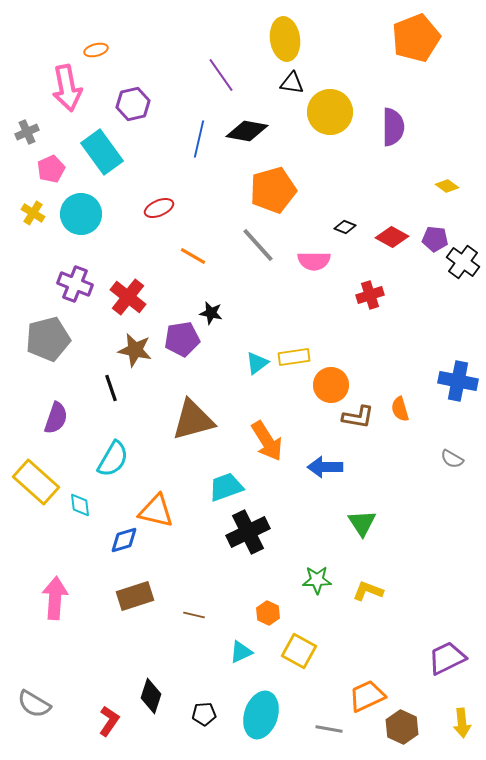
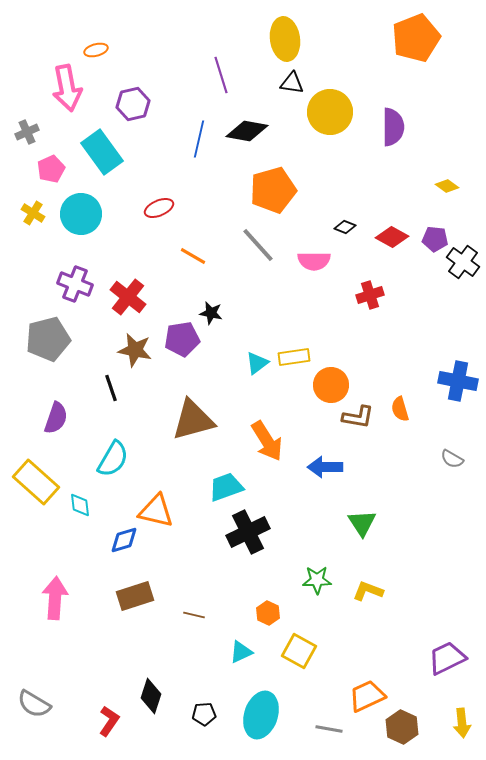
purple line at (221, 75): rotated 18 degrees clockwise
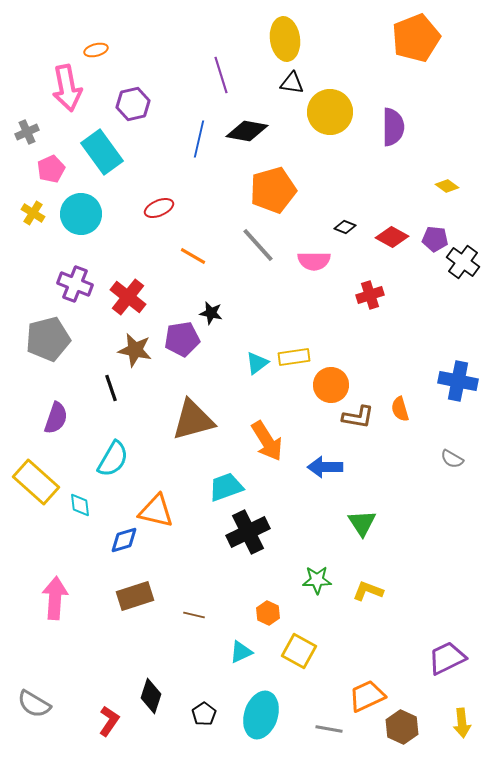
black pentagon at (204, 714): rotated 30 degrees counterclockwise
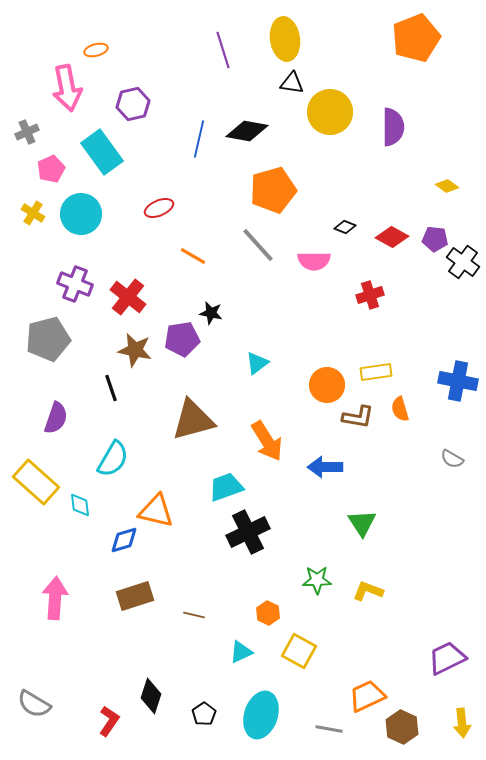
purple line at (221, 75): moved 2 px right, 25 px up
yellow rectangle at (294, 357): moved 82 px right, 15 px down
orange circle at (331, 385): moved 4 px left
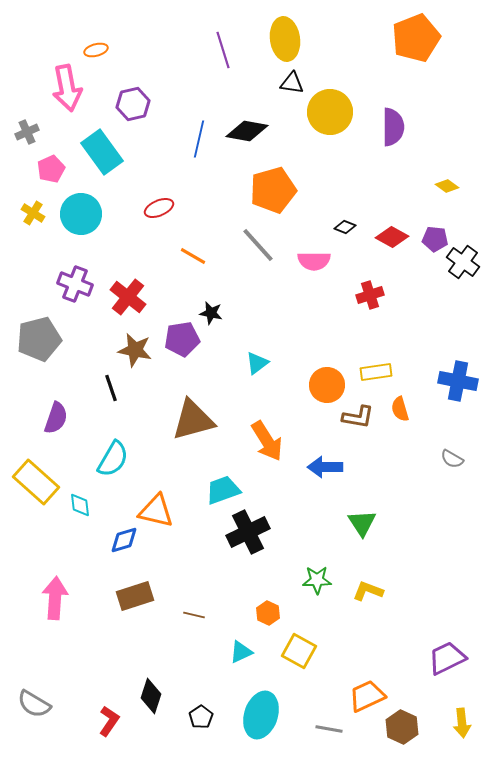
gray pentagon at (48, 339): moved 9 px left
cyan trapezoid at (226, 487): moved 3 px left, 3 px down
black pentagon at (204, 714): moved 3 px left, 3 px down
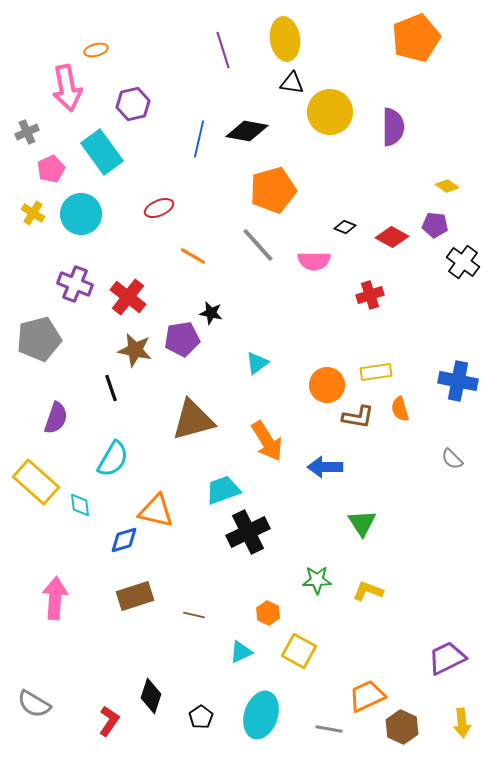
purple pentagon at (435, 239): moved 14 px up
gray semicircle at (452, 459): rotated 15 degrees clockwise
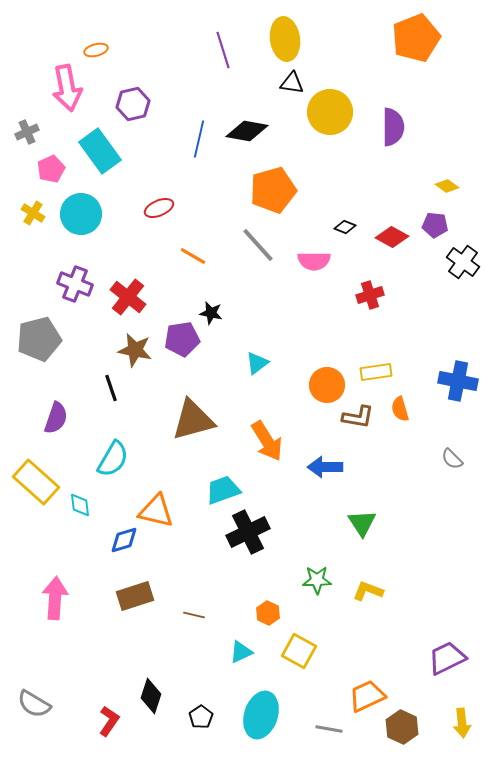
cyan rectangle at (102, 152): moved 2 px left, 1 px up
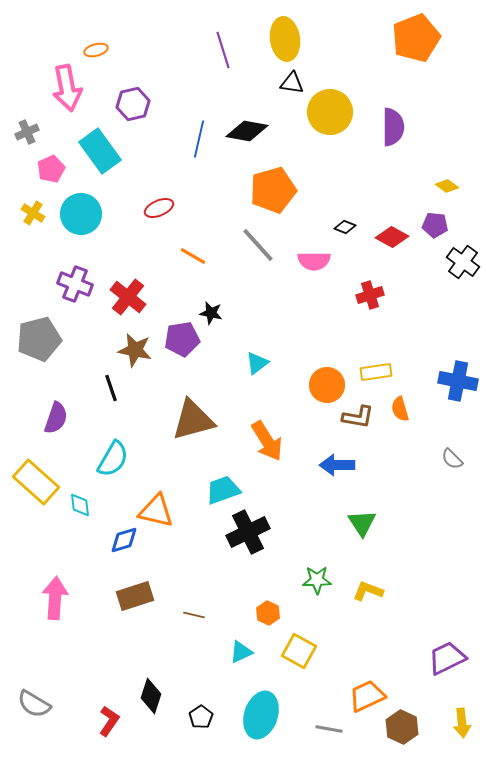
blue arrow at (325, 467): moved 12 px right, 2 px up
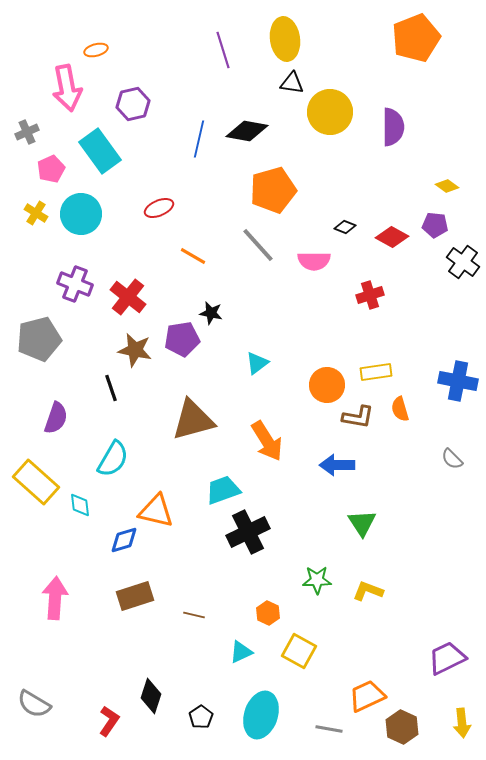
yellow cross at (33, 213): moved 3 px right
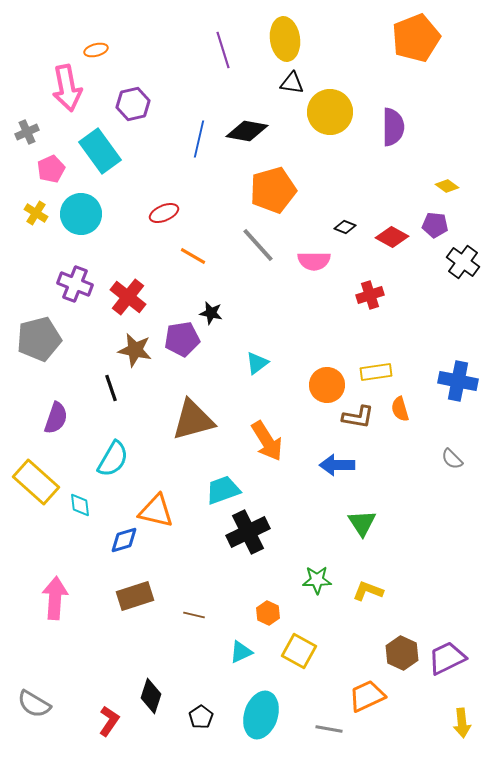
red ellipse at (159, 208): moved 5 px right, 5 px down
brown hexagon at (402, 727): moved 74 px up
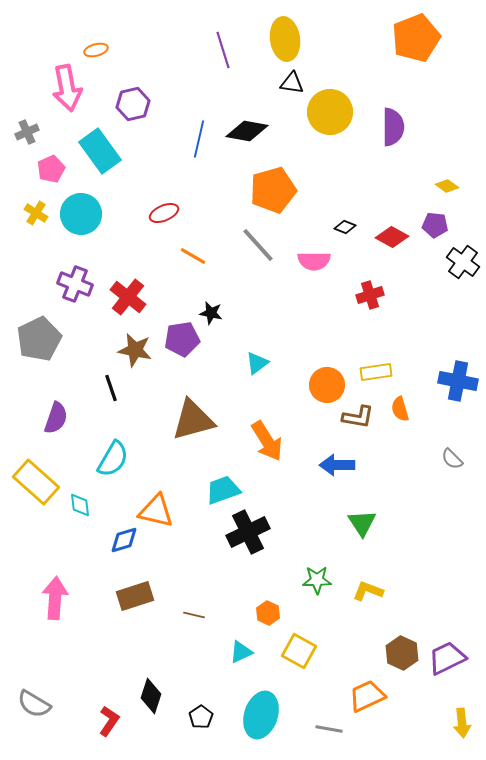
gray pentagon at (39, 339): rotated 12 degrees counterclockwise
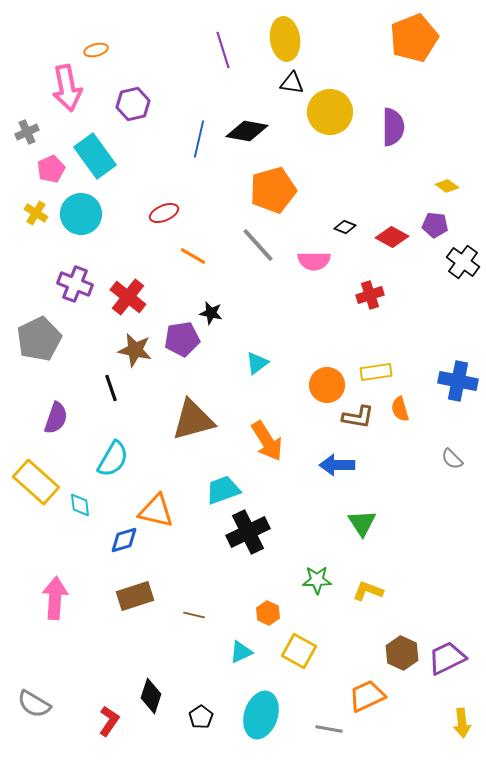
orange pentagon at (416, 38): moved 2 px left
cyan rectangle at (100, 151): moved 5 px left, 5 px down
